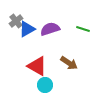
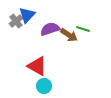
blue triangle: moved 14 px up; rotated 18 degrees counterclockwise
brown arrow: moved 28 px up
cyan circle: moved 1 px left, 1 px down
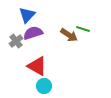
gray cross: moved 20 px down
purple semicircle: moved 17 px left, 4 px down
